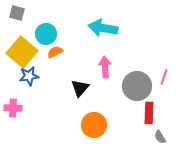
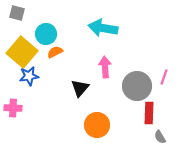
orange circle: moved 3 px right
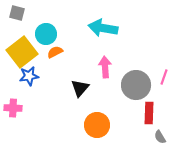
yellow square: rotated 12 degrees clockwise
gray circle: moved 1 px left, 1 px up
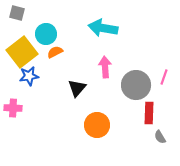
black triangle: moved 3 px left
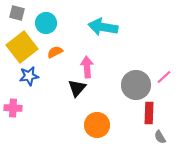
cyan arrow: moved 1 px up
cyan circle: moved 11 px up
yellow square: moved 5 px up
pink arrow: moved 18 px left
pink line: rotated 28 degrees clockwise
